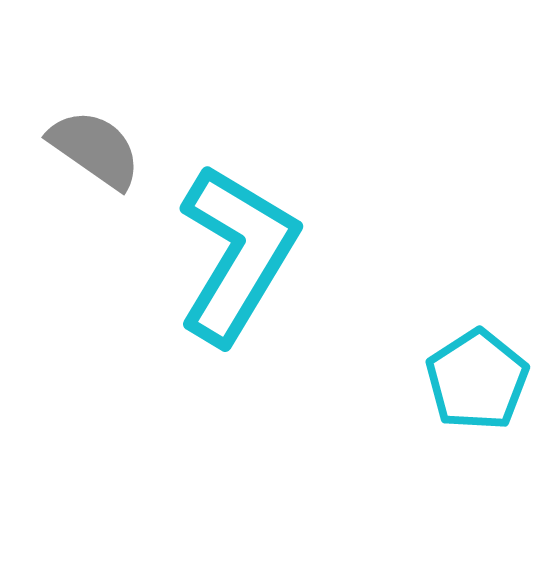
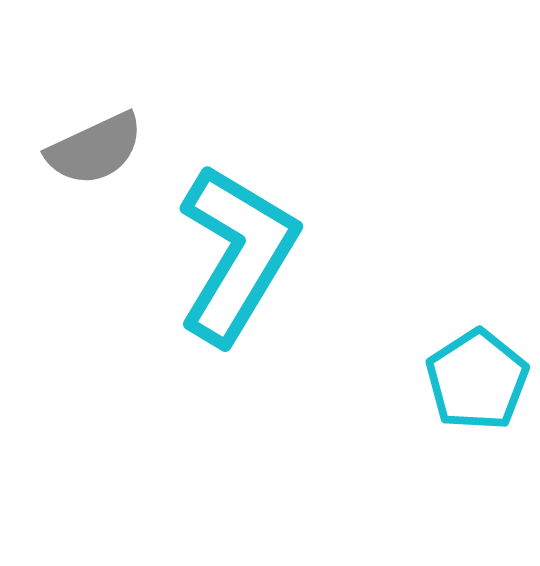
gray semicircle: rotated 120 degrees clockwise
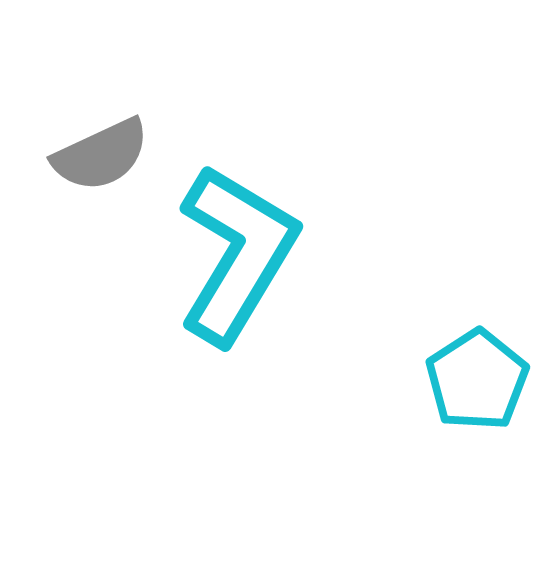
gray semicircle: moved 6 px right, 6 px down
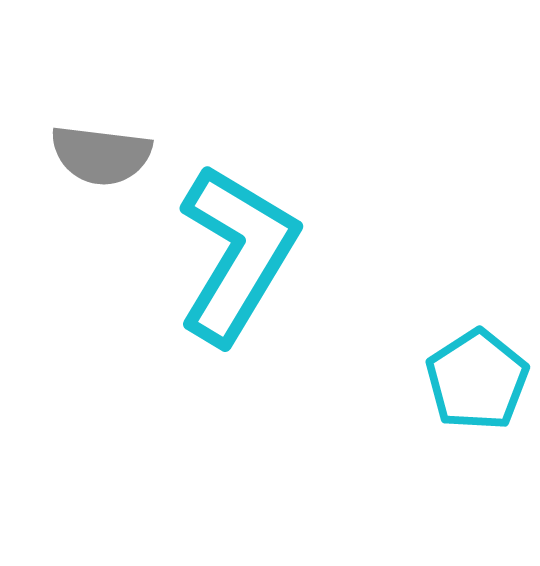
gray semicircle: rotated 32 degrees clockwise
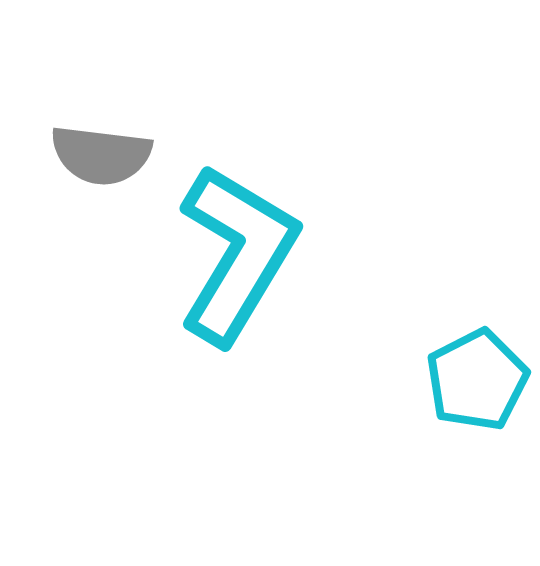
cyan pentagon: rotated 6 degrees clockwise
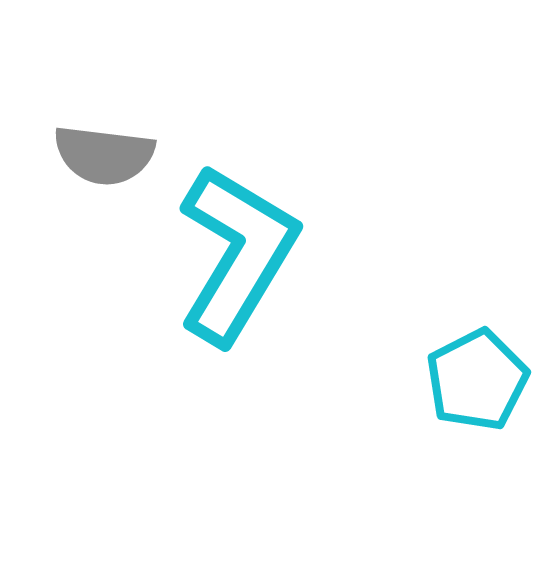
gray semicircle: moved 3 px right
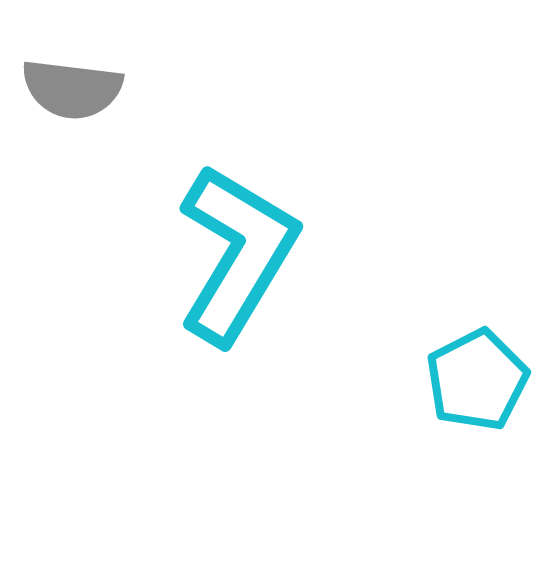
gray semicircle: moved 32 px left, 66 px up
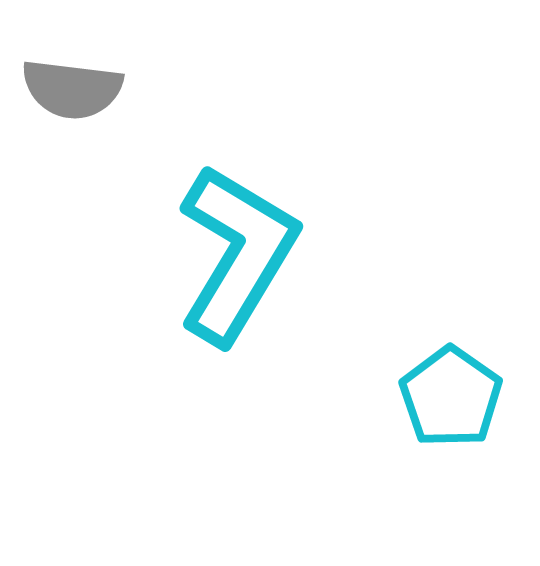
cyan pentagon: moved 26 px left, 17 px down; rotated 10 degrees counterclockwise
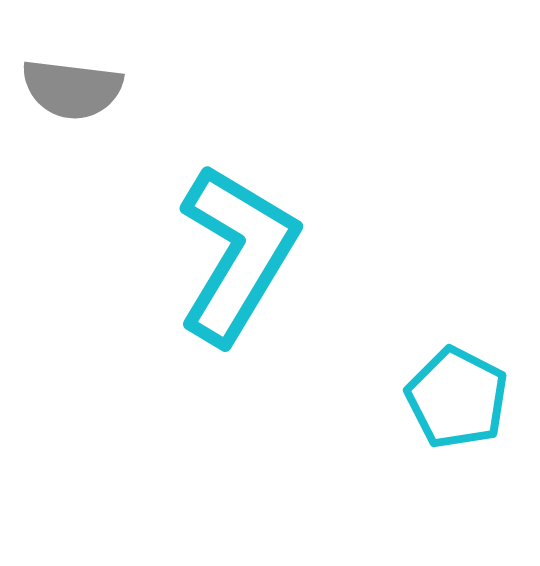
cyan pentagon: moved 6 px right, 1 px down; rotated 8 degrees counterclockwise
